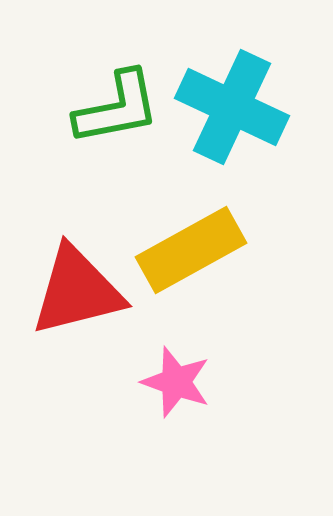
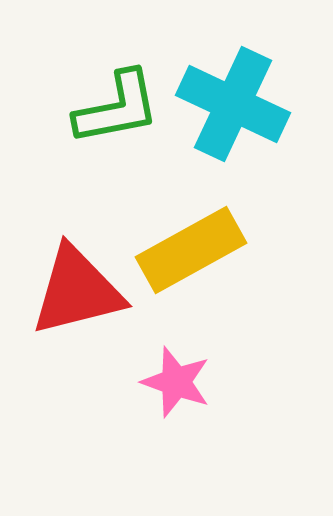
cyan cross: moved 1 px right, 3 px up
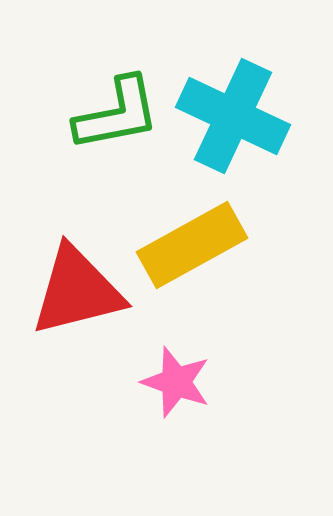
cyan cross: moved 12 px down
green L-shape: moved 6 px down
yellow rectangle: moved 1 px right, 5 px up
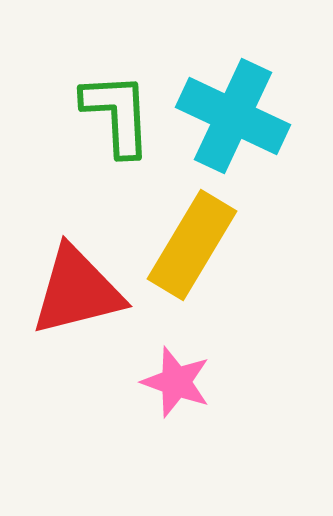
green L-shape: rotated 82 degrees counterclockwise
yellow rectangle: rotated 30 degrees counterclockwise
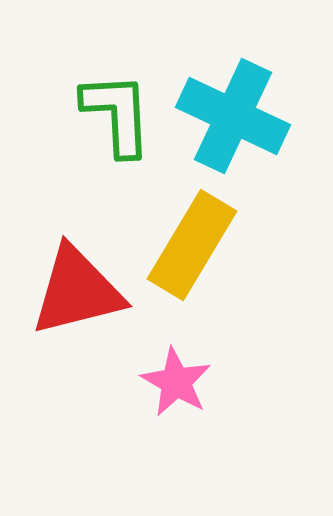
pink star: rotated 10 degrees clockwise
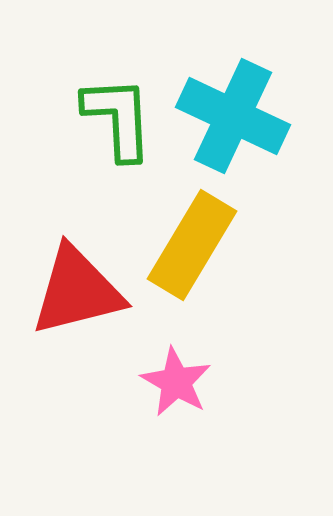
green L-shape: moved 1 px right, 4 px down
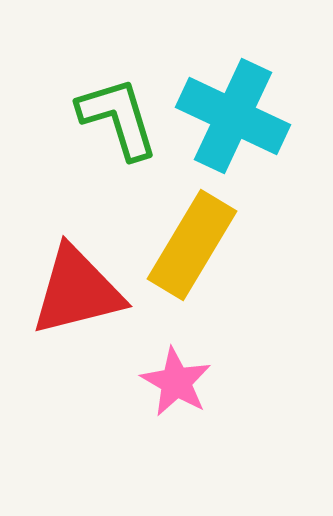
green L-shape: rotated 14 degrees counterclockwise
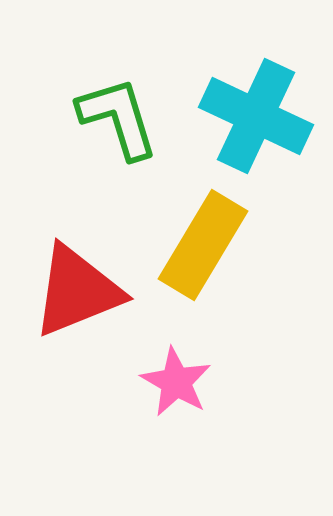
cyan cross: moved 23 px right
yellow rectangle: moved 11 px right
red triangle: rotated 8 degrees counterclockwise
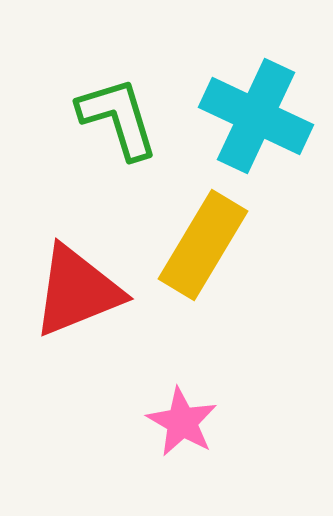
pink star: moved 6 px right, 40 px down
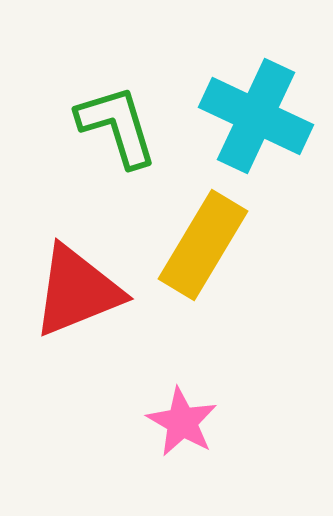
green L-shape: moved 1 px left, 8 px down
